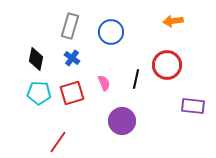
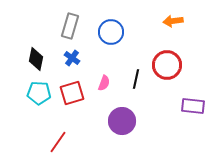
pink semicircle: rotated 42 degrees clockwise
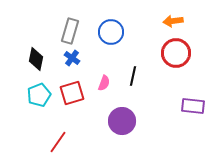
gray rectangle: moved 5 px down
red circle: moved 9 px right, 12 px up
black line: moved 3 px left, 3 px up
cyan pentagon: moved 2 px down; rotated 25 degrees counterclockwise
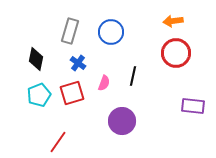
blue cross: moved 6 px right, 5 px down
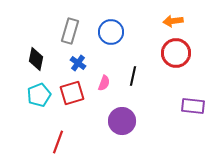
red line: rotated 15 degrees counterclockwise
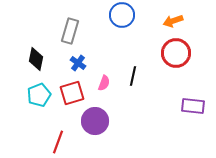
orange arrow: rotated 12 degrees counterclockwise
blue circle: moved 11 px right, 17 px up
purple circle: moved 27 px left
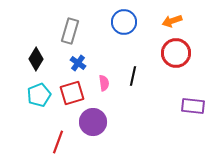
blue circle: moved 2 px right, 7 px down
orange arrow: moved 1 px left
black diamond: rotated 20 degrees clockwise
pink semicircle: rotated 28 degrees counterclockwise
purple circle: moved 2 px left, 1 px down
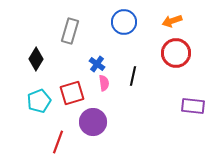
blue cross: moved 19 px right, 1 px down
cyan pentagon: moved 6 px down
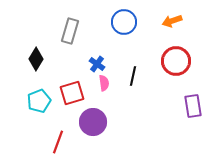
red circle: moved 8 px down
purple rectangle: rotated 75 degrees clockwise
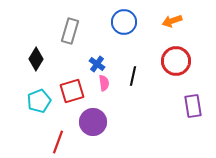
red square: moved 2 px up
